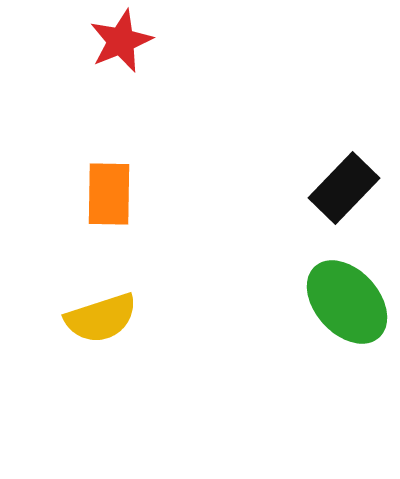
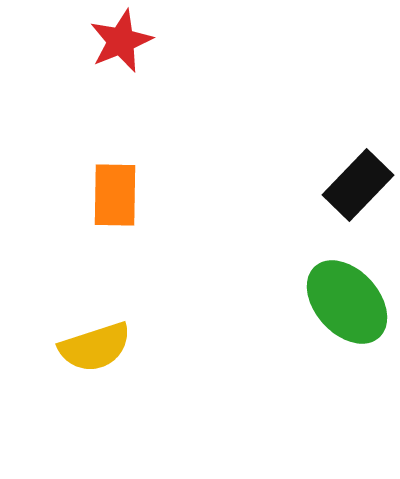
black rectangle: moved 14 px right, 3 px up
orange rectangle: moved 6 px right, 1 px down
yellow semicircle: moved 6 px left, 29 px down
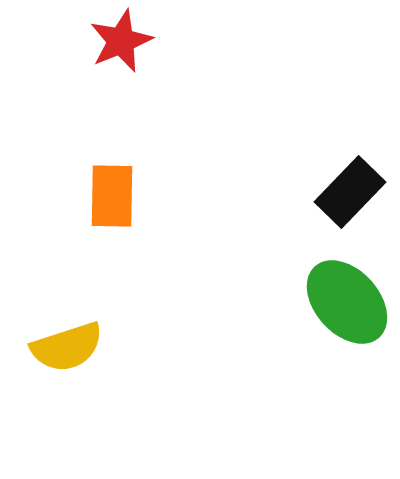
black rectangle: moved 8 px left, 7 px down
orange rectangle: moved 3 px left, 1 px down
yellow semicircle: moved 28 px left
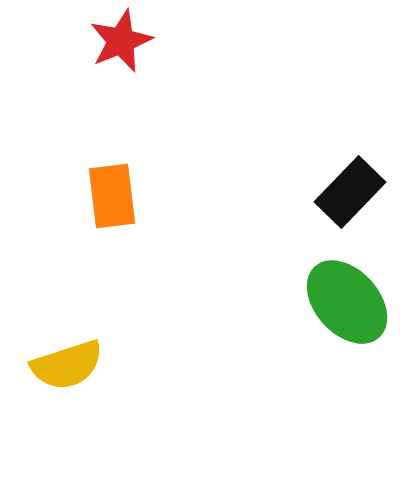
orange rectangle: rotated 8 degrees counterclockwise
yellow semicircle: moved 18 px down
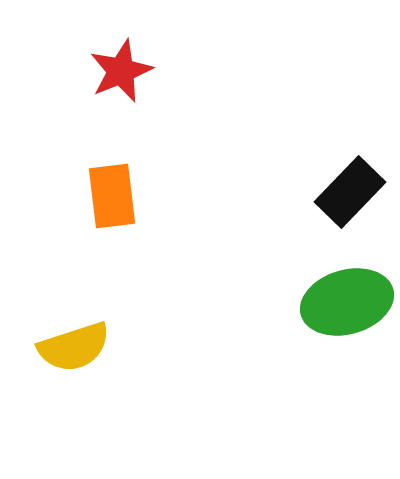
red star: moved 30 px down
green ellipse: rotated 64 degrees counterclockwise
yellow semicircle: moved 7 px right, 18 px up
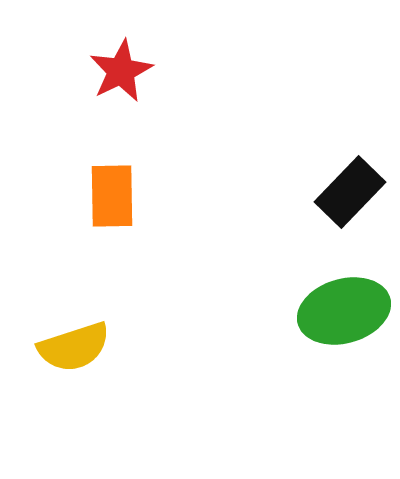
red star: rotated 4 degrees counterclockwise
orange rectangle: rotated 6 degrees clockwise
green ellipse: moved 3 px left, 9 px down
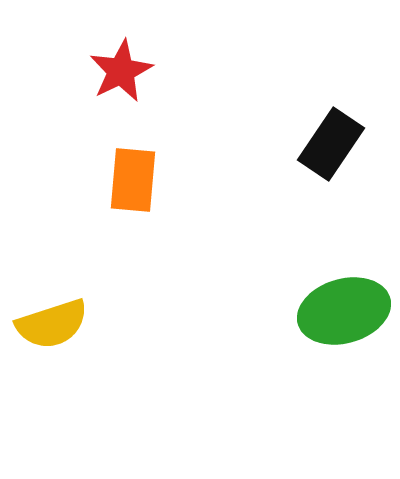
black rectangle: moved 19 px left, 48 px up; rotated 10 degrees counterclockwise
orange rectangle: moved 21 px right, 16 px up; rotated 6 degrees clockwise
yellow semicircle: moved 22 px left, 23 px up
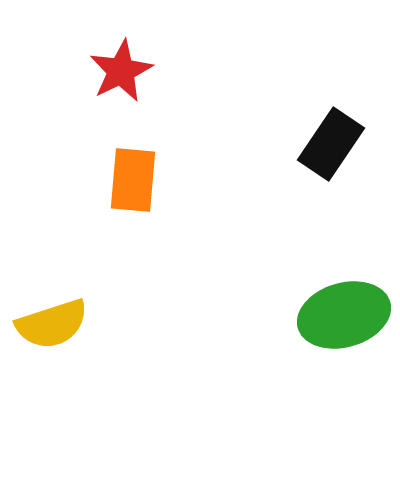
green ellipse: moved 4 px down
